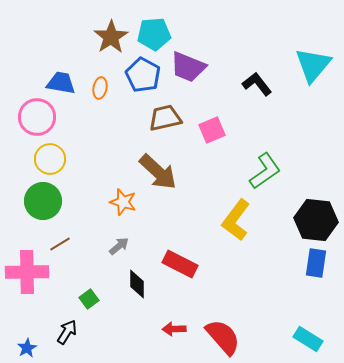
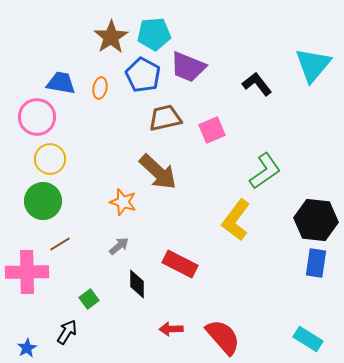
red arrow: moved 3 px left
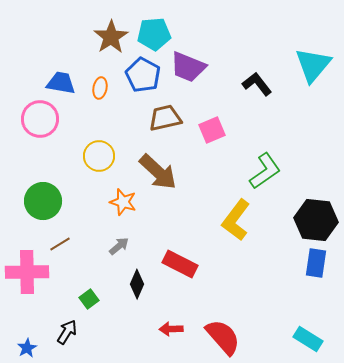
pink circle: moved 3 px right, 2 px down
yellow circle: moved 49 px right, 3 px up
black diamond: rotated 24 degrees clockwise
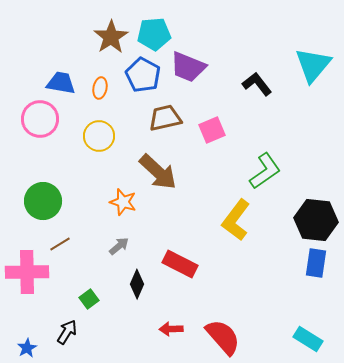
yellow circle: moved 20 px up
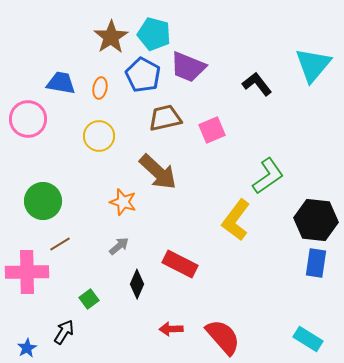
cyan pentagon: rotated 20 degrees clockwise
pink circle: moved 12 px left
green L-shape: moved 3 px right, 5 px down
black arrow: moved 3 px left
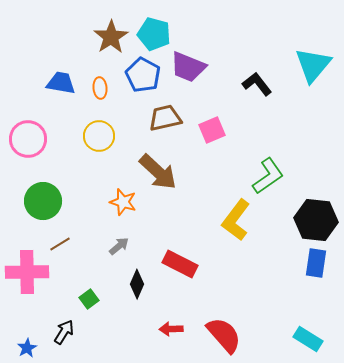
orange ellipse: rotated 15 degrees counterclockwise
pink circle: moved 20 px down
red semicircle: moved 1 px right, 2 px up
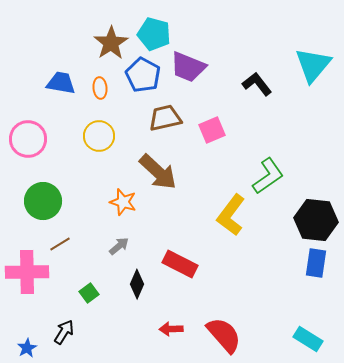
brown star: moved 6 px down
yellow L-shape: moved 5 px left, 5 px up
green square: moved 6 px up
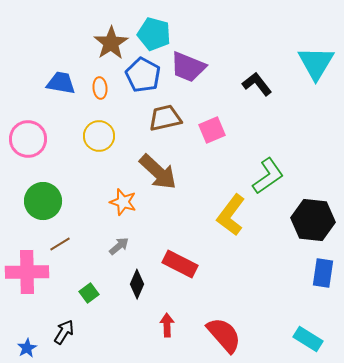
cyan triangle: moved 3 px right, 2 px up; rotated 9 degrees counterclockwise
black hexagon: moved 3 px left
blue rectangle: moved 7 px right, 10 px down
red arrow: moved 4 px left, 4 px up; rotated 90 degrees clockwise
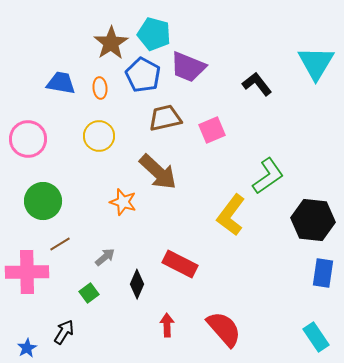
gray arrow: moved 14 px left, 11 px down
red semicircle: moved 6 px up
cyan rectangle: moved 8 px right, 2 px up; rotated 24 degrees clockwise
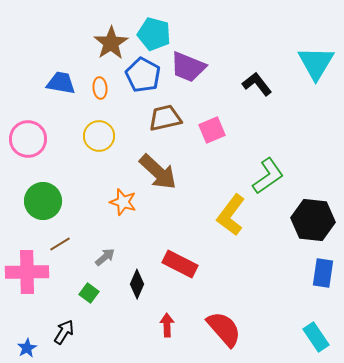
green square: rotated 18 degrees counterclockwise
